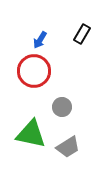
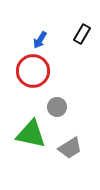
red circle: moved 1 px left
gray circle: moved 5 px left
gray trapezoid: moved 2 px right, 1 px down
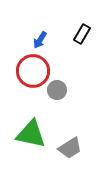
gray circle: moved 17 px up
